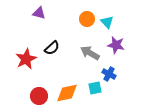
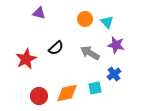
orange circle: moved 2 px left
black semicircle: moved 4 px right
blue cross: moved 5 px right; rotated 24 degrees clockwise
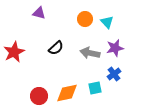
purple star: moved 1 px left, 3 px down; rotated 24 degrees counterclockwise
gray arrow: rotated 18 degrees counterclockwise
red star: moved 12 px left, 7 px up
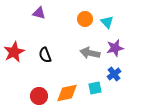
black semicircle: moved 11 px left, 7 px down; rotated 112 degrees clockwise
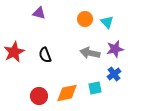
purple star: moved 1 px down
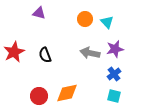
cyan square: moved 19 px right, 8 px down; rotated 24 degrees clockwise
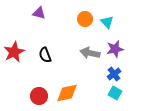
cyan square: moved 1 px right, 3 px up; rotated 16 degrees clockwise
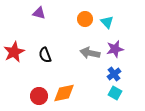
orange diamond: moved 3 px left
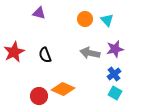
cyan triangle: moved 2 px up
orange diamond: moved 1 px left, 4 px up; rotated 35 degrees clockwise
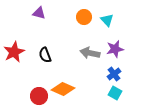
orange circle: moved 1 px left, 2 px up
